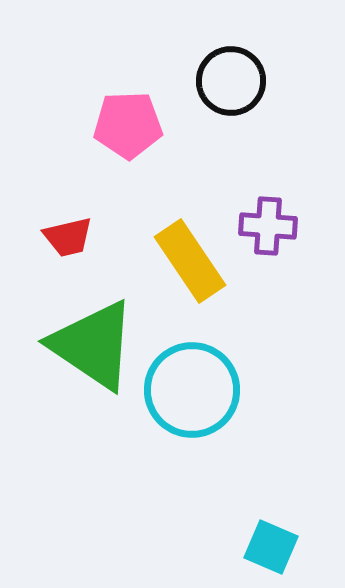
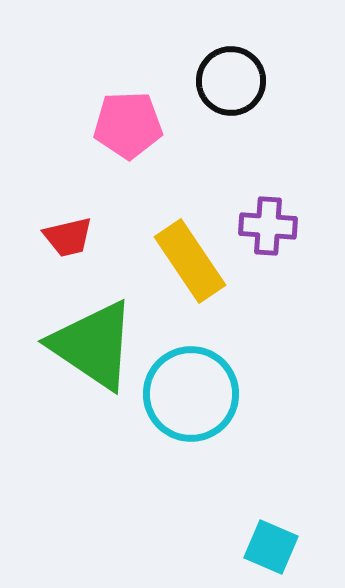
cyan circle: moved 1 px left, 4 px down
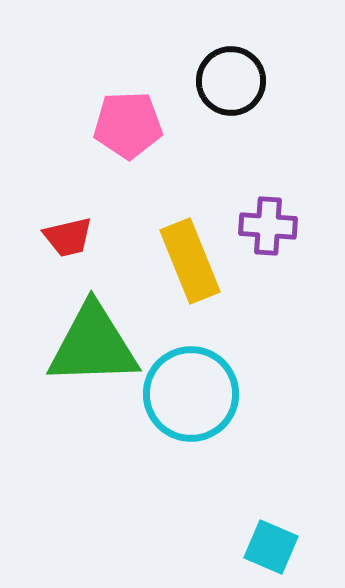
yellow rectangle: rotated 12 degrees clockwise
green triangle: rotated 36 degrees counterclockwise
